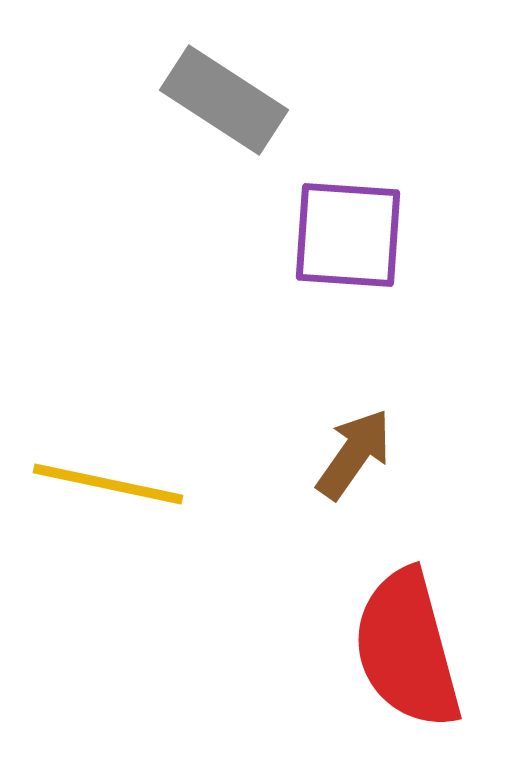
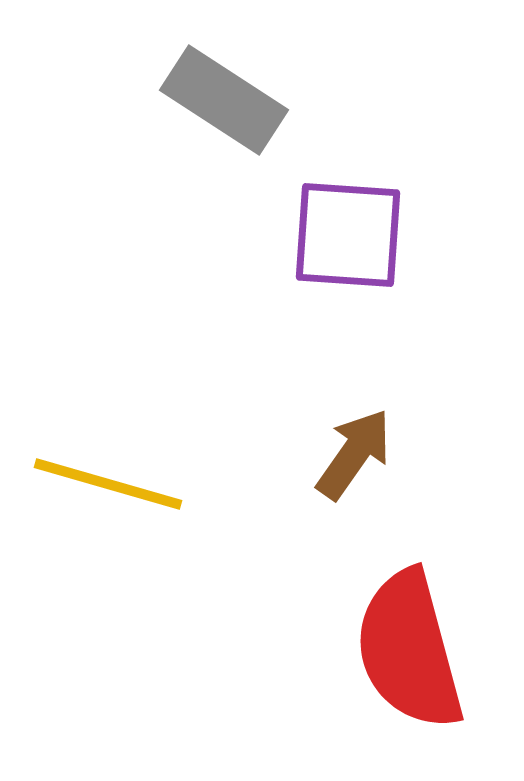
yellow line: rotated 4 degrees clockwise
red semicircle: moved 2 px right, 1 px down
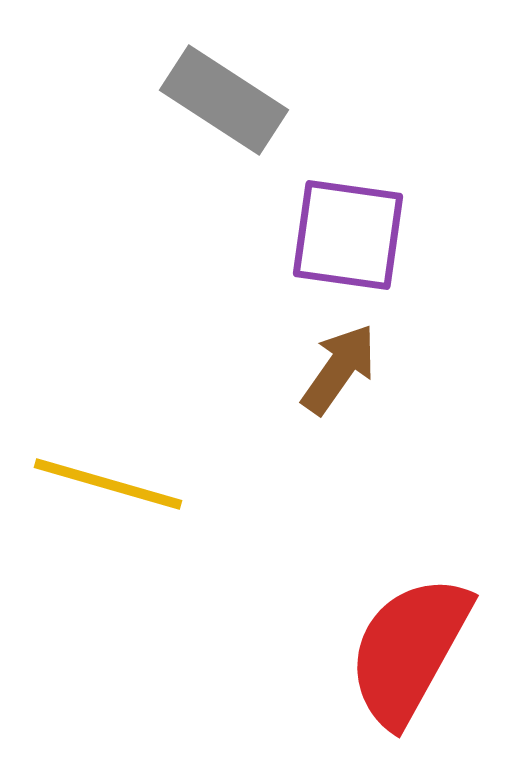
purple square: rotated 4 degrees clockwise
brown arrow: moved 15 px left, 85 px up
red semicircle: rotated 44 degrees clockwise
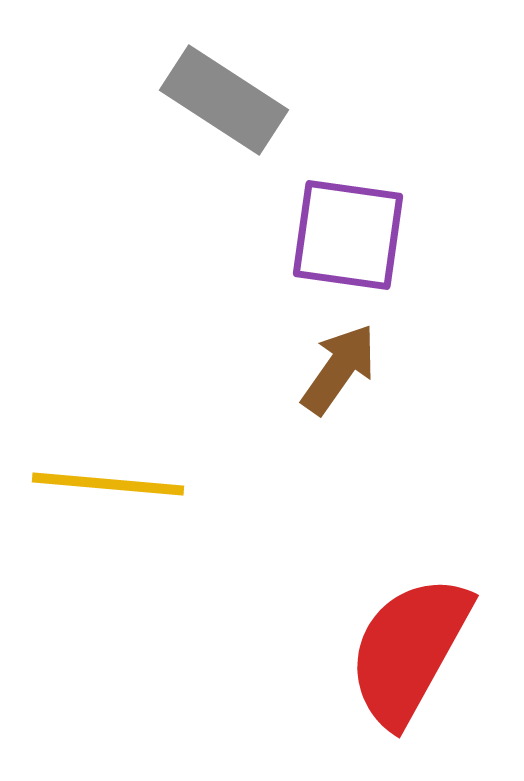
yellow line: rotated 11 degrees counterclockwise
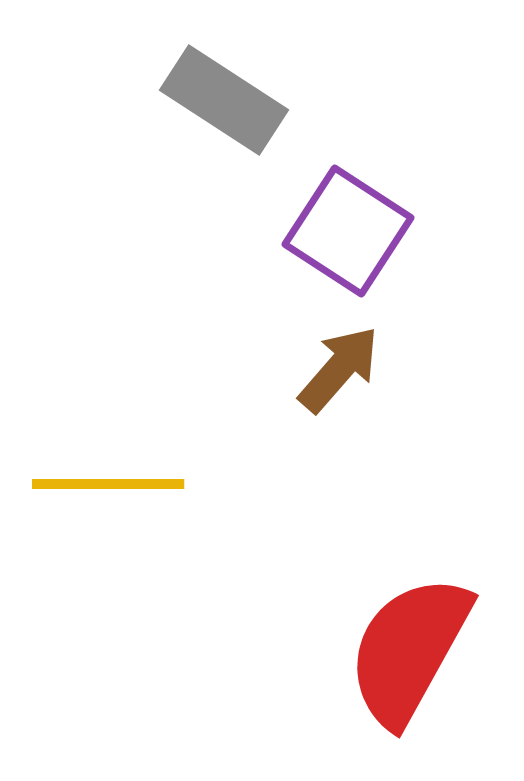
purple square: moved 4 px up; rotated 25 degrees clockwise
brown arrow: rotated 6 degrees clockwise
yellow line: rotated 5 degrees counterclockwise
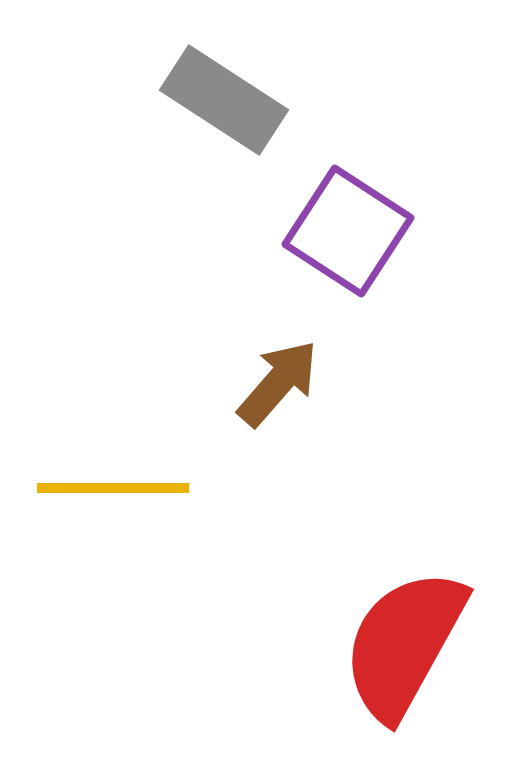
brown arrow: moved 61 px left, 14 px down
yellow line: moved 5 px right, 4 px down
red semicircle: moved 5 px left, 6 px up
